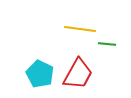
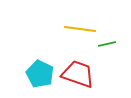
green line: rotated 18 degrees counterclockwise
red trapezoid: rotated 100 degrees counterclockwise
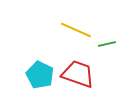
yellow line: moved 4 px left, 1 px down; rotated 16 degrees clockwise
cyan pentagon: moved 1 px down
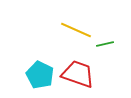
green line: moved 2 px left
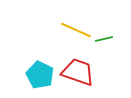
green line: moved 1 px left, 5 px up
red trapezoid: moved 2 px up
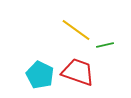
yellow line: rotated 12 degrees clockwise
green line: moved 1 px right, 6 px down
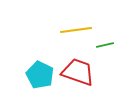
yellow line: rotated 44 degrees counterclockwise
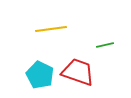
yellow line: moved 25 px left, 1 px up
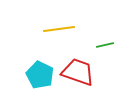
yellow line: moved 8 px right
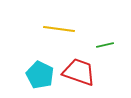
yellow line: rotated 16 degrees clockwise
red trapezoid: moved 1 px right
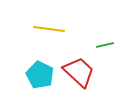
yellow line: moved 10 px left
red trapezoid: rotated 24 degrees clockwise
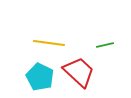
yellow line: moved 14 px down
cyan pentagon: moved 2 px down
